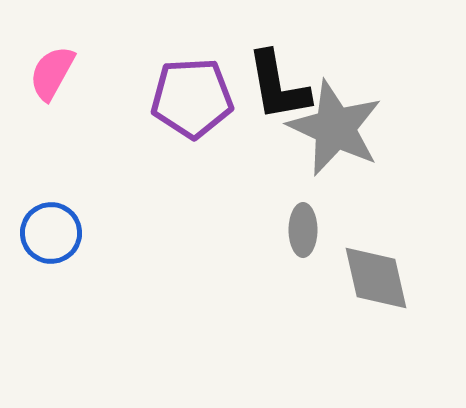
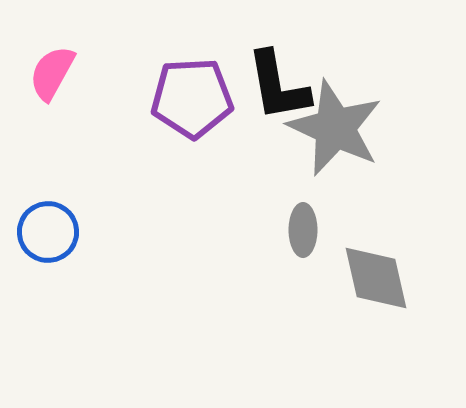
blue circle: moved 3 px left, 1 px up
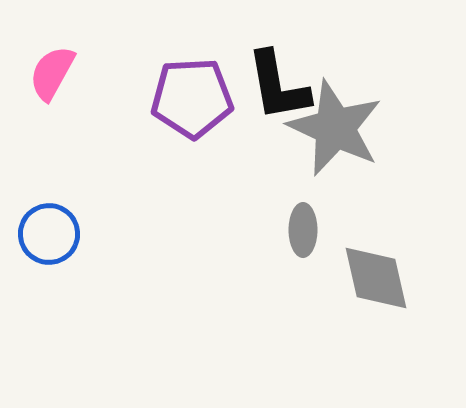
blue circle: moved 1 px right, 2 px down
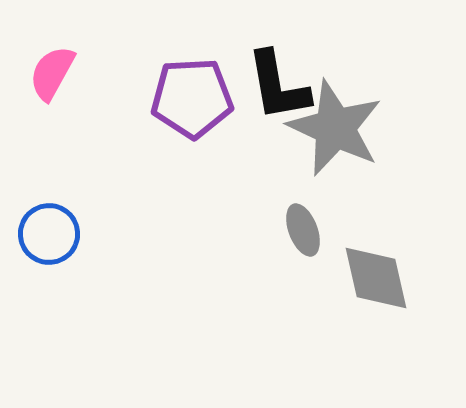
gray ellipse: rotated 21 degrees counterclockwise
